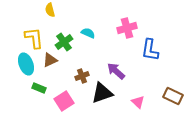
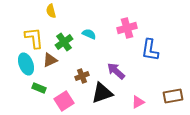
yellow semicircle: moved 1 px right, 1 px down
cyan semicircle: moved 1 px right, 1 px down
brown rectangle: rotated 36 degrees counterclockwise
pink triangle: rotated 48 degrees clockwise
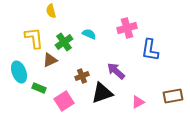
cyan ellipse: moved 7 px left, 8 px down
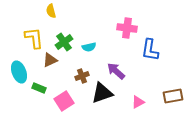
pink cross: rotated 24 degrees clockwise
cyan semicircle: moved 13 px down; rotated 144 degrees clockwise
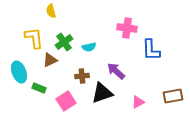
blue L-shape: moved 1 px right; rotated 10 degrees counterclockwise
brown cross: rotated 16 degrees clockwise
pink square: moved 2 px right
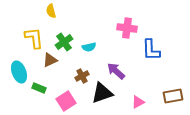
brown cross: rotated 24 degrees counterclockwise
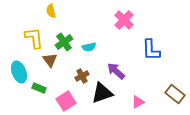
pink cross: moved 3 px left, 8 px up; rotated 36 degrees clockwise
brown triangle: rotated 42 degrees counterclockwise
brown rectangle: moved 2 px right, 2 px up; rotated 48 degrees clockwise
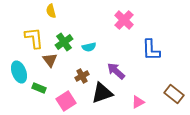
brown rectangle: moved 1 px left
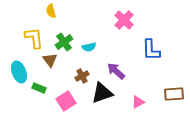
brown rectangle: rotated 42 degrees counterclockwise
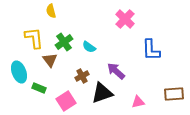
pink cross: moved 1 px right, 1 px up
cyan semicircle: rotated 48 degrees clockwise
pink triangle: rotated 16 degrees clockwise
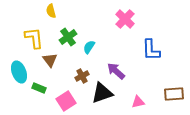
green cross: moved 4 px right, 5 px up
cyan semicircle: rotated 88 degrees clockwise
